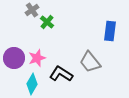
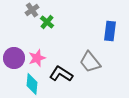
cyan diamond: rotated 25 degrees counterclockwise
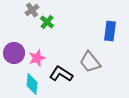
purple circle: moved 5 px up
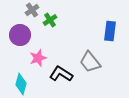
green cross: moved 3 px right, 2 px up; rotated 16 degrees clockwise
purple circle: moved 6 px right, 18 px up
pink star: moved 1 px right
cyan diamond: moved 11 px left; rotated 10 degrees clockwise
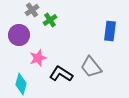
purple circle: moved 1 px left
gray trapezoid: moved 1 px right, 5 px down
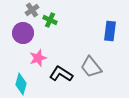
green cross: rotated 32 degrees counterclockwise
purple circle: moved 4 px right, 2 px up
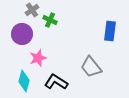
purple circle: moved 1 px left, 1 px down
black L-shape: moved 5 px left, 8 px down
cyan diamond: moved 3 px right, 3 px up
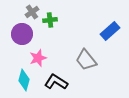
gray cross: moved 2 px down
green cross: rotated 32 degrees counterclockwise
blue rectangle: rotated 42 degrees clockwise
gray trapezoid: moved 5 px left, 7 px up
cyan diamond: moved 1 px up
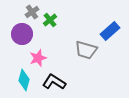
green cross: rotated 32 degrees counterclockwise
gray trapezoid: moved 10 px up; rotated 35 degrees counterclockwise
black L-shape: moved 2 px left
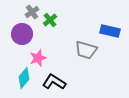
blue rectangle: rotated 54 degrees clockwise
cyan diamond: moved 2 px up; rotated 25 degrees clockwise
